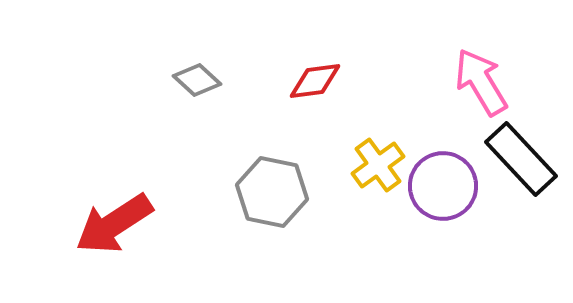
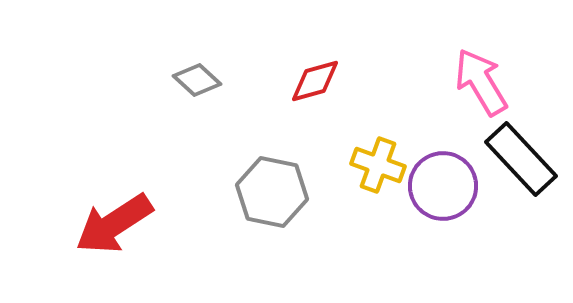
red diamond: rotated 8 degrees counterclockwise
yellow cross: rotated 34 degrees counterclockwise
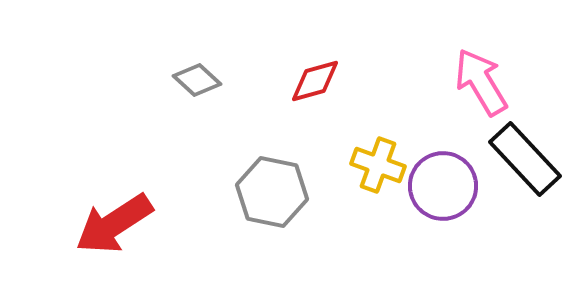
black rectangle: moved 4 px right
